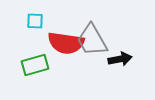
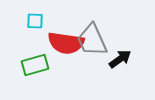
gray trapezoid: rotated 6 degrees clockwise
black arrow: rotated 25 degrees counterclockwise
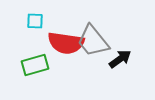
gray trapezoid: moved 1 px right, 1 px down; rotated 15 degrees counterclockwise
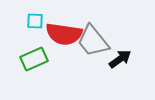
red semicircle: moved 2 px left, 9 px up
green rectangle: moved 1 px left, 6 px up; rotated 8 degrees counterclockwise
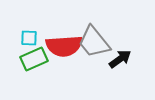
cyan square: moved 6 px left, 17 px down
red semicircle: moved 12 px down; rotated 12 degrees counterclockwise
gray trapezoid: moved 1 px right, 1 px down
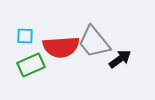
cyan square: moved 4 px left, 2 px up
red semicircle: moved 3 px left, 1 px down
green rectangle: moved 3 px left, 6 px down
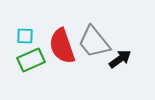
red semicircle: moved 1 px right, 1 px up; rotated 75 degrees clockwise
green rectangle: moved 5 px up
